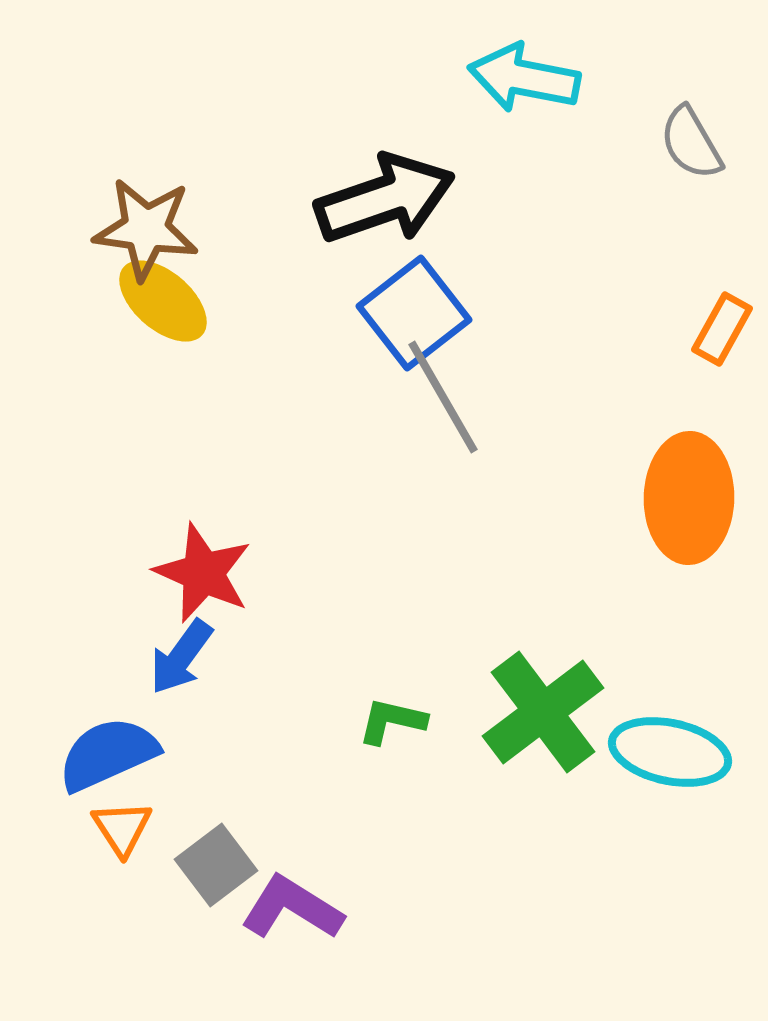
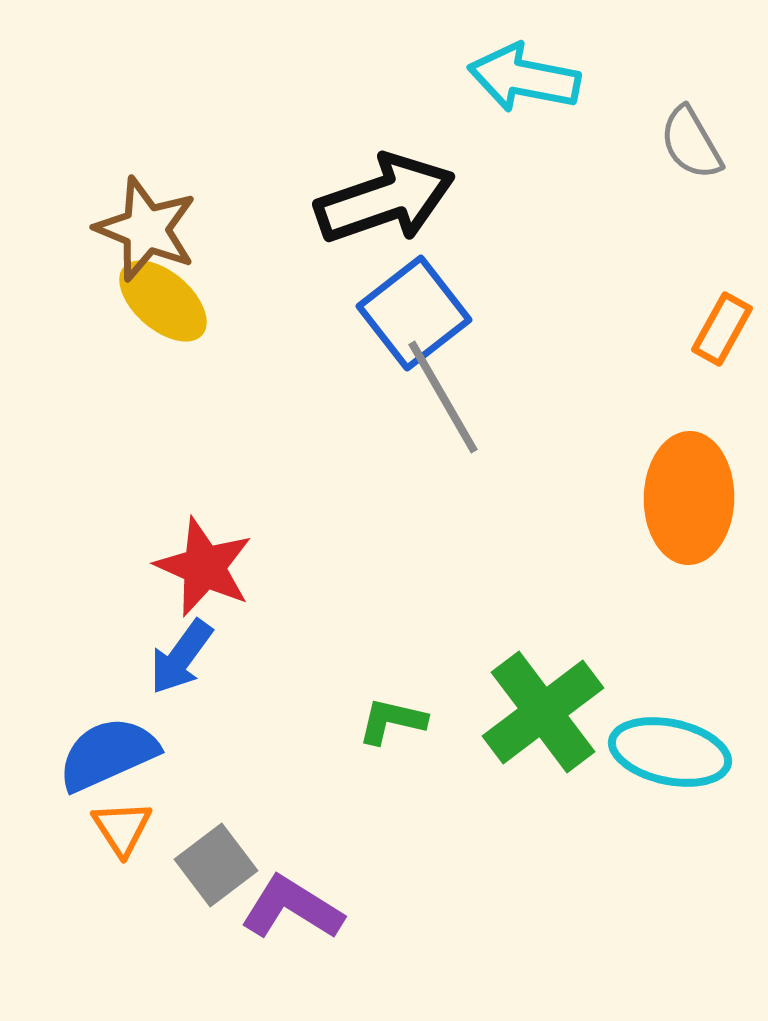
brown star: rotated 14 degrees clockwise
red star: moved 1 px right, 6 px up
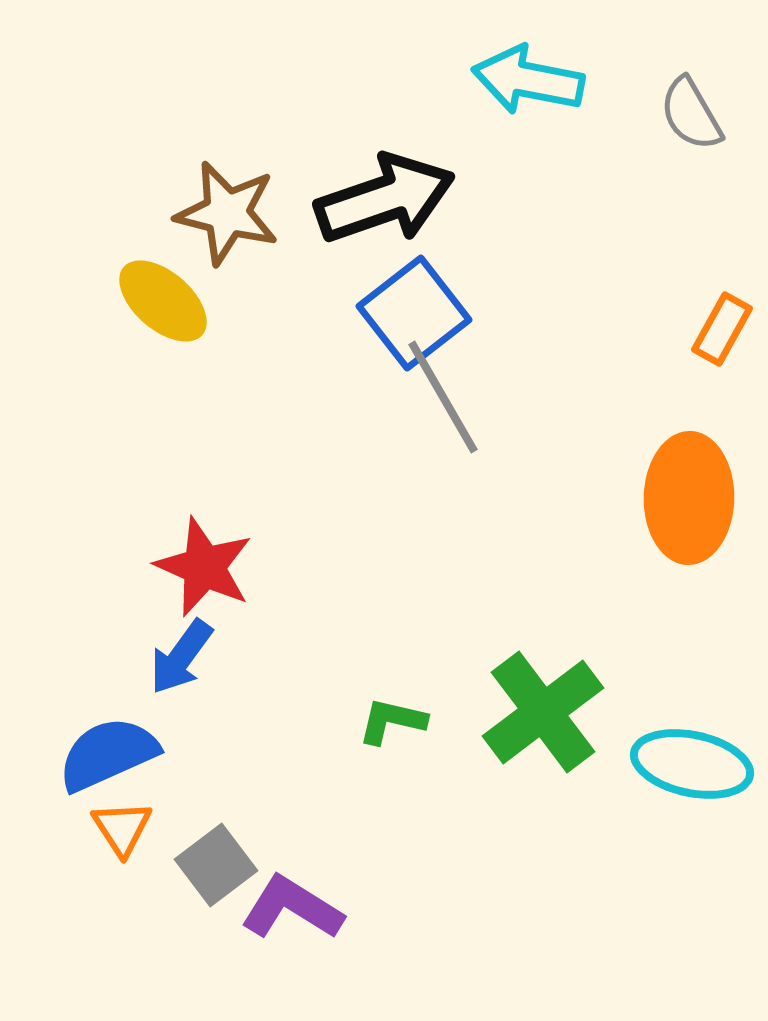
cyan arrow: moved 4 px right, 2 px down
gray semicircle: moved 29 px up
brown star: moved 81 px right, 16 px up; rotated 8 degrees counterclockwise
cyan ellipse: moved 22 px right, 12 px down
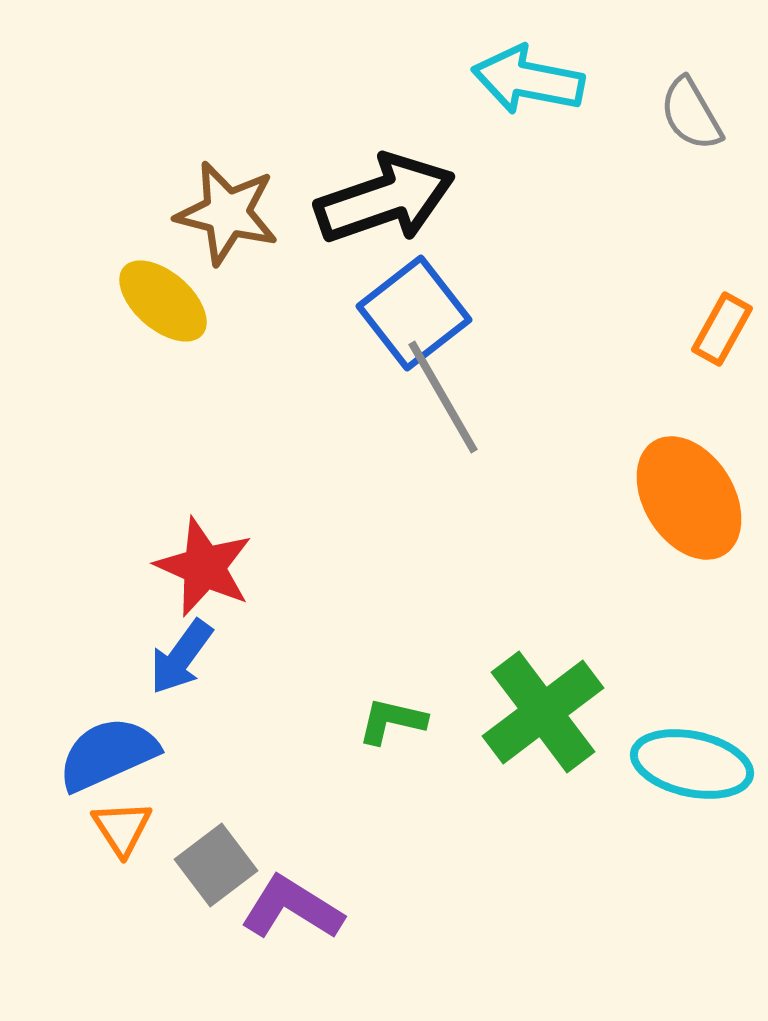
orange ellipse: rotated 33 degrees counterclockwise
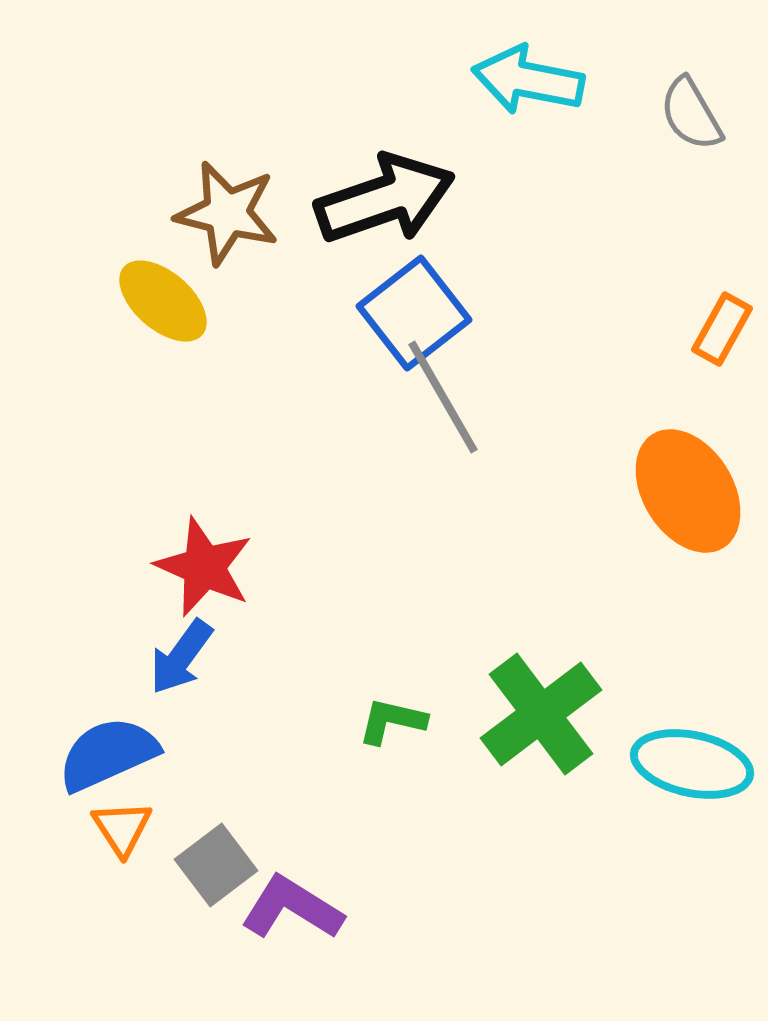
orange ellipse: moved 1 px left, 7 px up
green cross: moved 2 px left, 2 px down
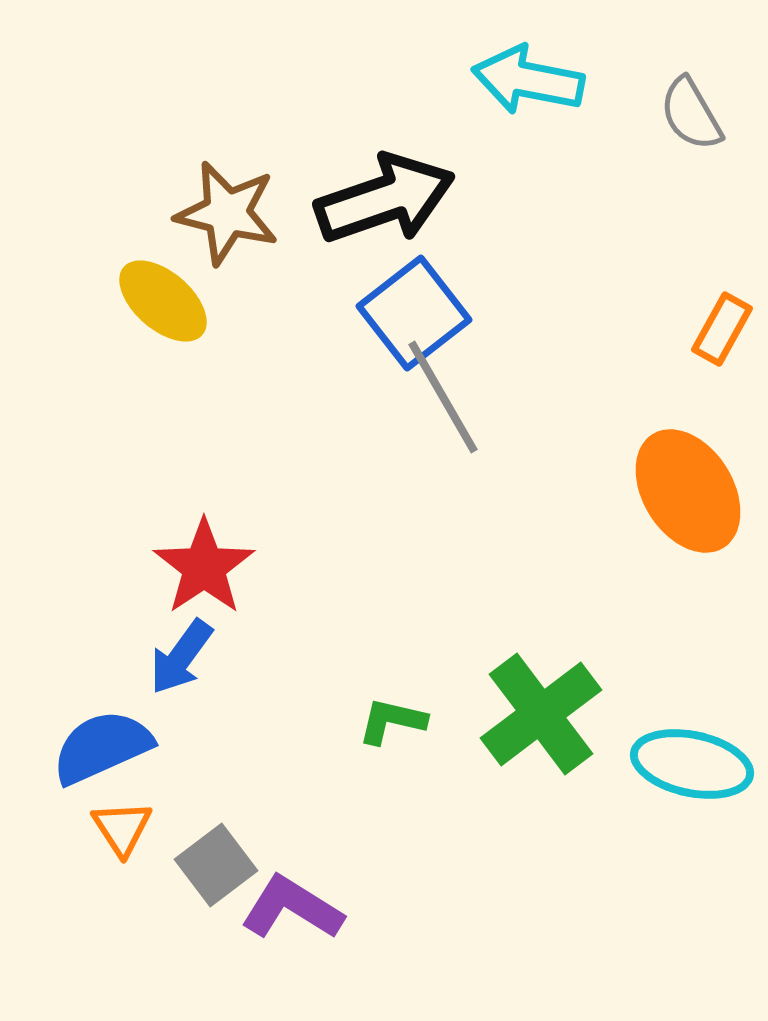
red star: rotated 14 degrees clockwise
blue semicircle: moved 6 px left, 7 px up
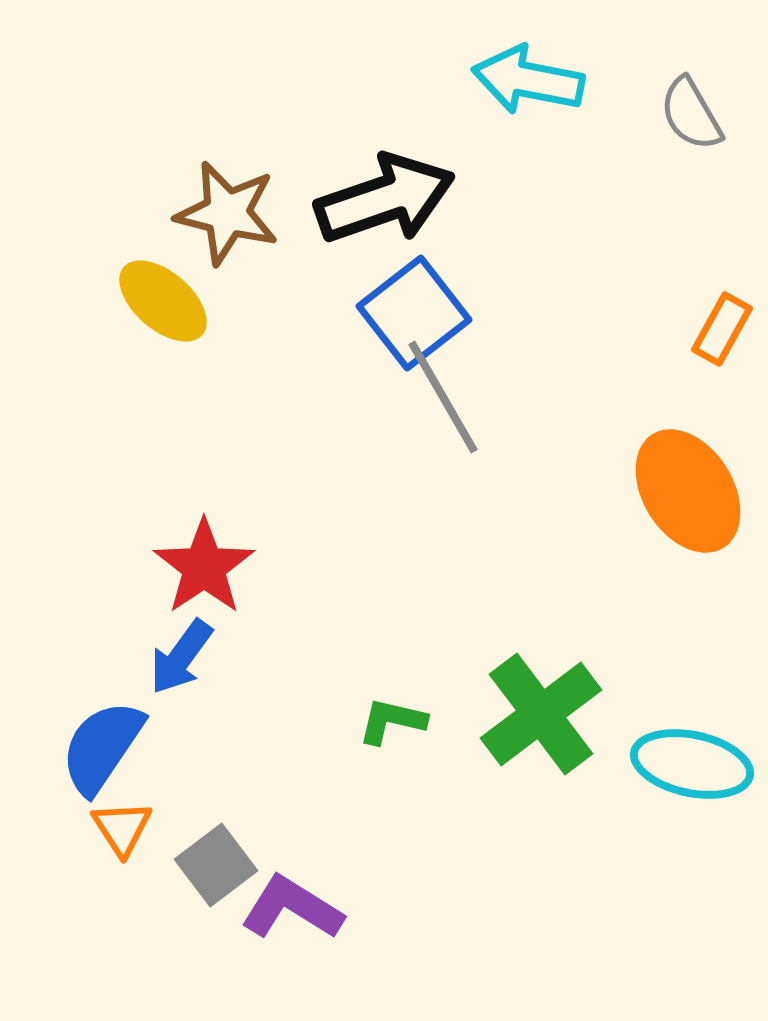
blue semicircle: rotated 32 degrees counterclockwise
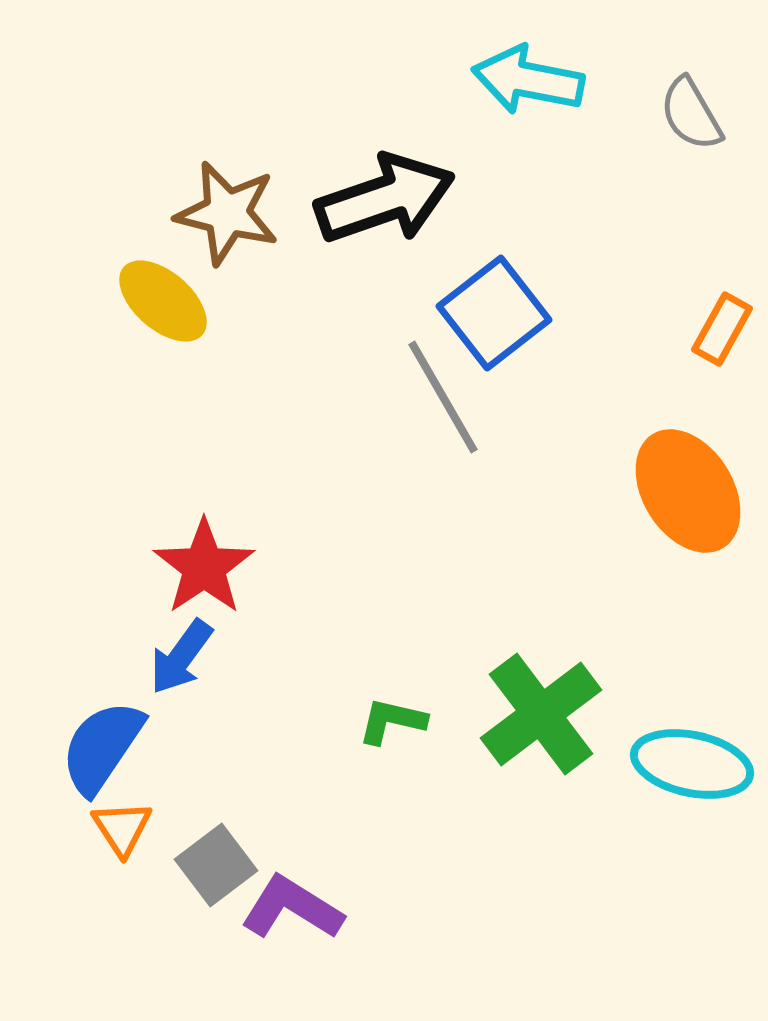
blue square: moved 80 px right
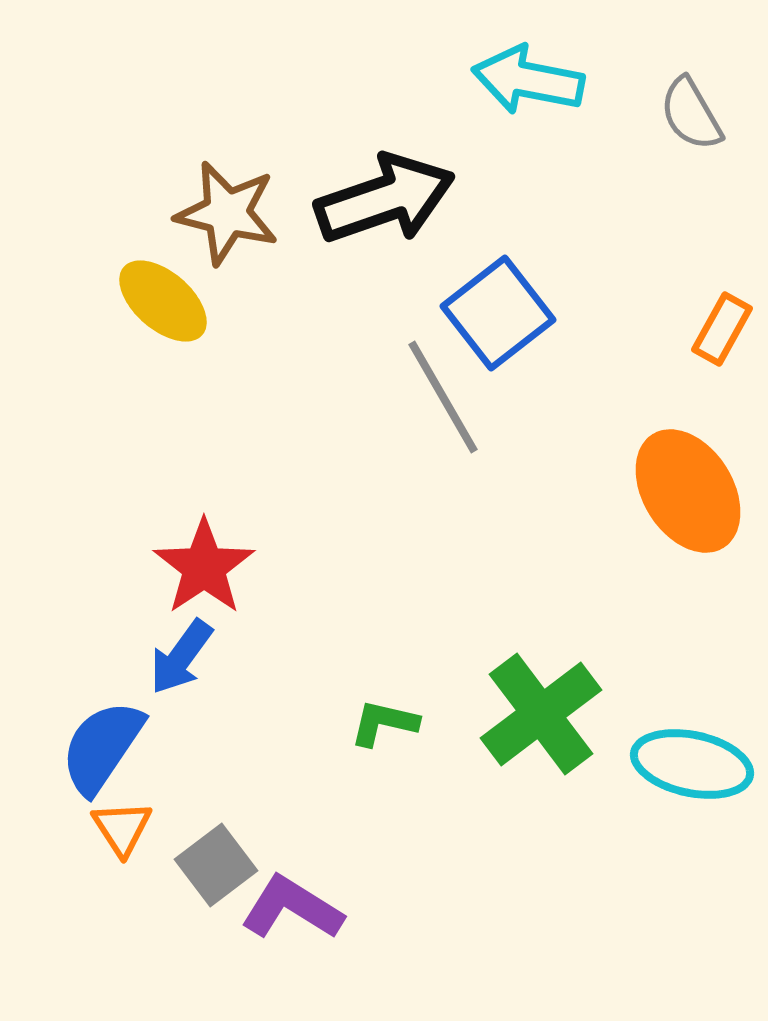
blue square: moved 4 px right
green L-shape: moved 8 px left, 2 px down
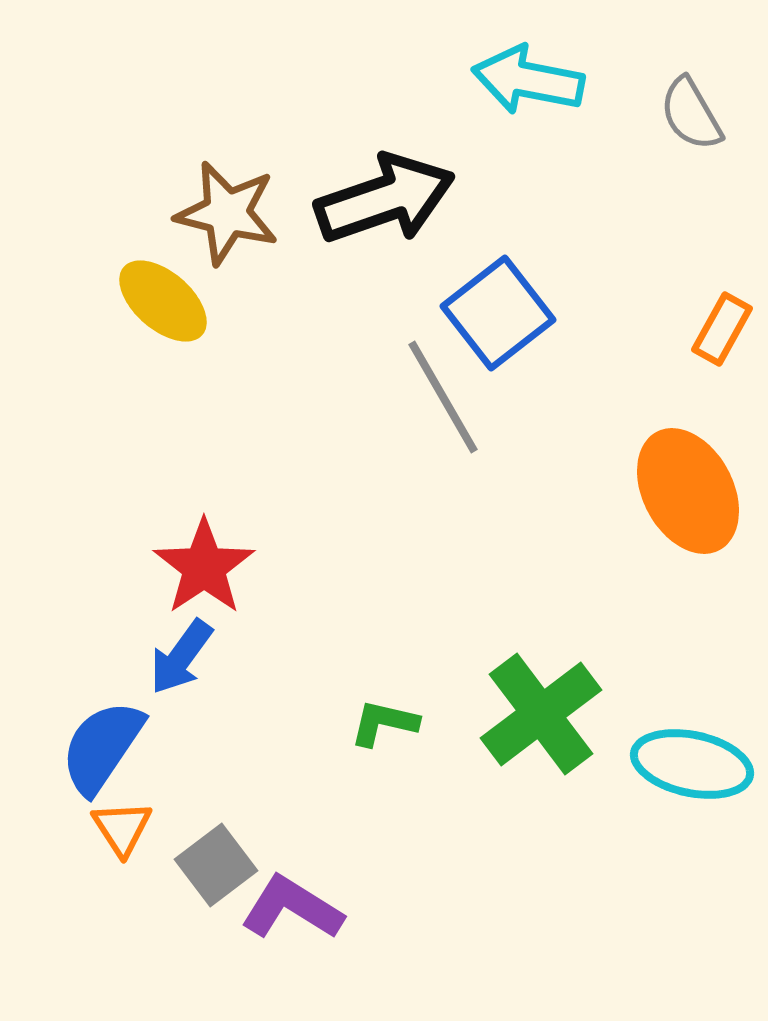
orange ellipse: rotated 4 degrees clockwise
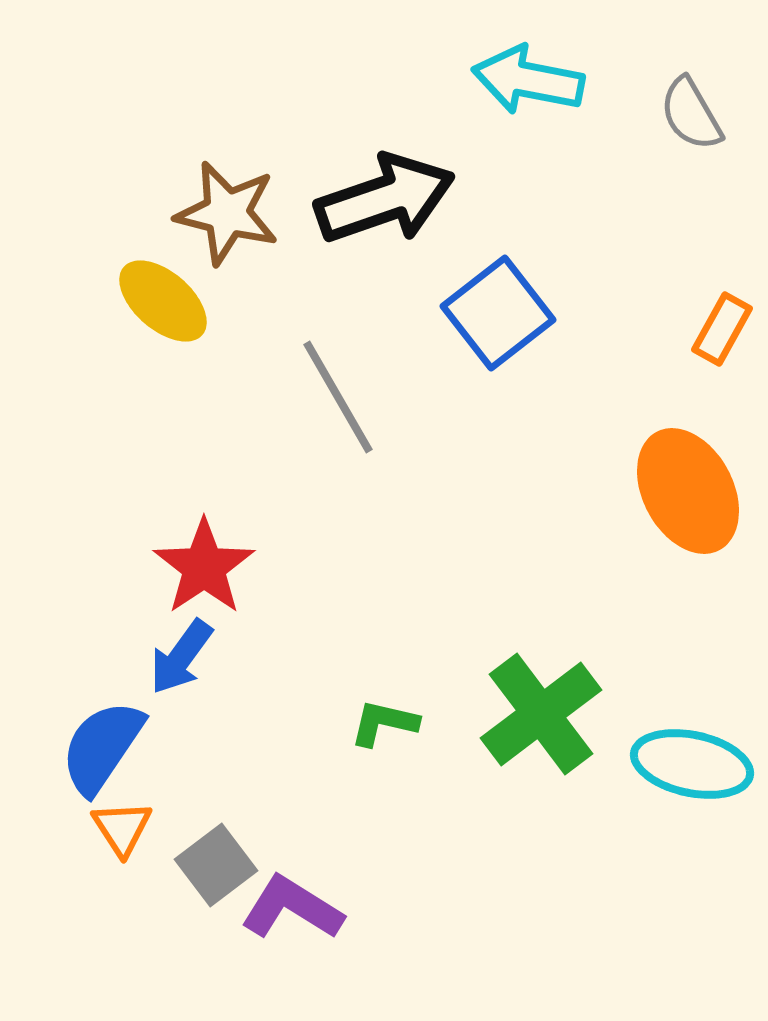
gray line: moved 105 px left
